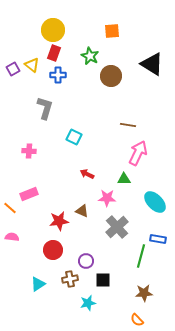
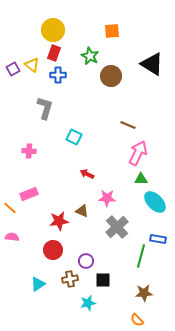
brown line: rotated 14 degrees clockwise
green triangle: moved 17 px right
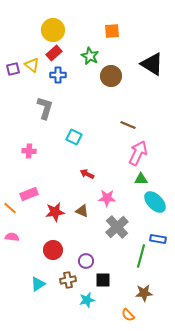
red rectangle: rotated 28 degrees clockwise
purple square: rotated 16 degrees clockwise
red star: moved 4 px left, 9 px up
brown cross: moved 2 px left, 1 px down
cyan star: moved 1 px left, 3 px up
orange semicircle: moved 9 px left, 5 px up
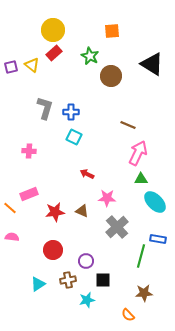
purple square: moved 2 px left, 2 px up
blue cross: moved 13 px right, 37 px down
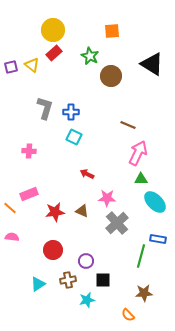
gray cross: moved 4 px up
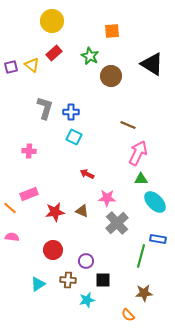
yellow circle: moved 1 px left, 9 px up
brown cross: rotated 14 degrees clockwise
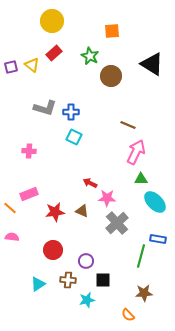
gray L-shape: rotated 90 degrees clockwise
pink arrow: moved 2 px left, 1 px up
red arrow: moved 3 px right, 9 px down
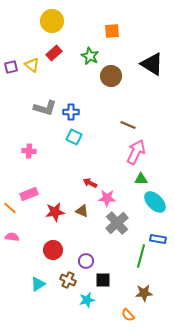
brown cross: rotated 21 degrees clockwise
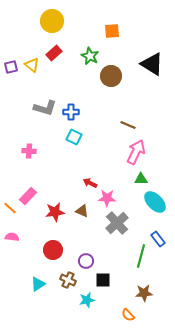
pink rectangle: moved 1 px left, 2 px down; rotated 24 degrees counterclockwise
blue rectangle: rotated 42 degrees clockwise
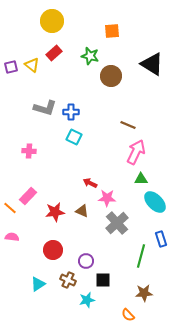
green star: rotated 12 degrees counterclockwise
blue rectangle: moved 3 px right; rotated 21 degrees clockwise
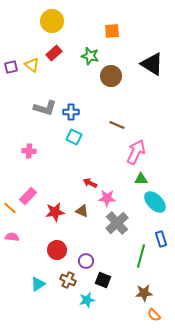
brown line: moved 11 px left
red circle: moved 4 px right
black square: rotated 21 degrees clockwise
orange semicircle: moved 26 px right
